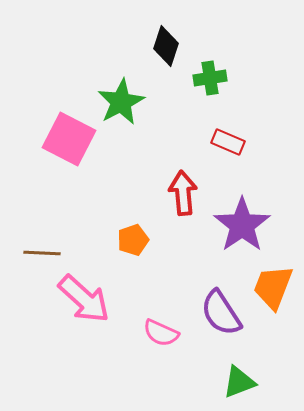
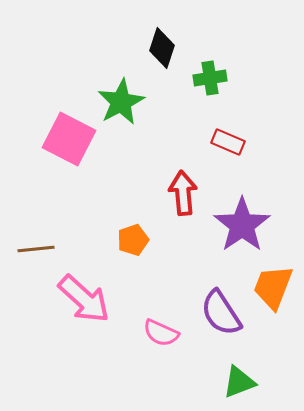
black diamond: moved 4 px left, 2 px down
brown line: moved 6 px left, 4 px up; rotated 9 degrees counterclockwise
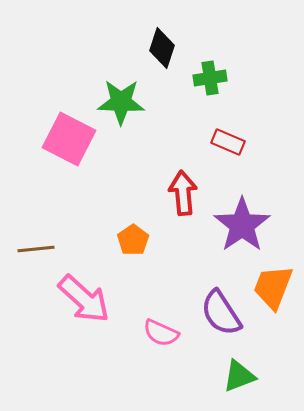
green star: rotated 30 degrees clockwise
orange pentagon: rotated 16 degrees counterclockwise
green triangle: moved 6 px up
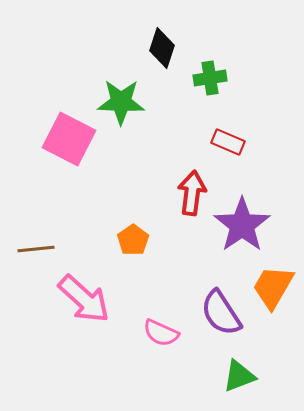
red arrow: moved 9 px right; rotated 12 degrees clockwise
orange trapezoid: rotated 9 degrees clockwise
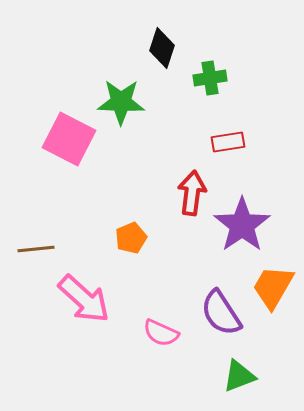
red rectangle: rotated 32 degrees counterclockwise
orange pentagon: moved 2 px left, 2 px up; rotated 12 degrees clockwise
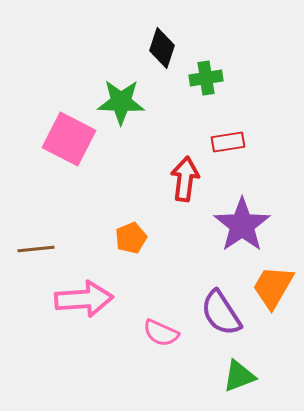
green cross: moved 4 px left
red arrow: moved 7 px left, 14 px up
pink arrow: rotated 46 degrees counterclockwise
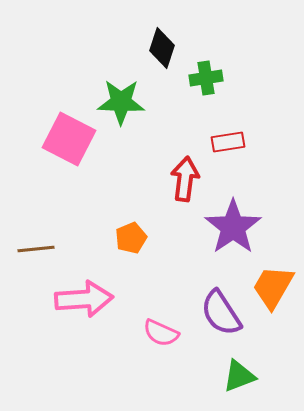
purple star: moved 9 px left, 2 px down
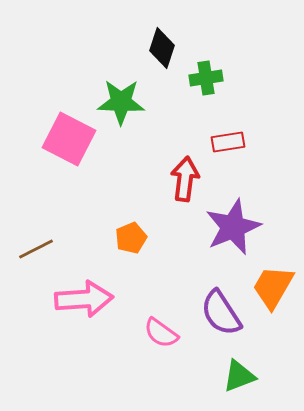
purple star: rotated 12 degrees clockwise
brown line: rotated 21 degrees counterclockwise
pink semicircle: rotated 12 degrees clockwise
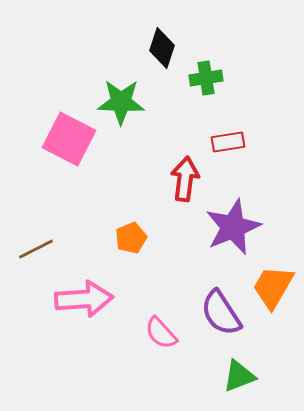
pink semicircle: rotated 12 degrees clockwise
